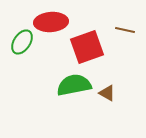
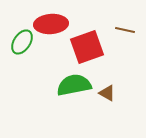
red ellipse: moved 2 px down
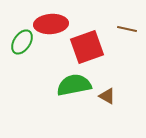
brown line: moved 2 px right, 1 px up
brown triangle: moved 3 px down
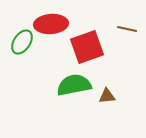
brown triangle: rotated 36 degrees counterclockwise
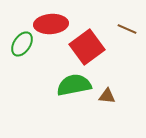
brown line: rotated 12 degrees clockwise
green ellipse: moved 2 px down
red square: rotated 16 degrees counterclockwise
brown triangle: rotated 12 degrees clockwise
